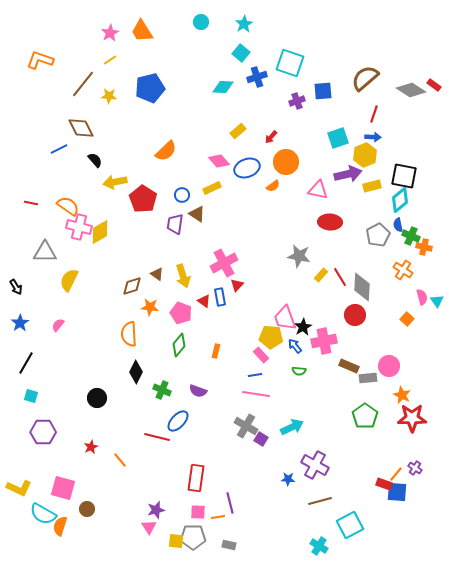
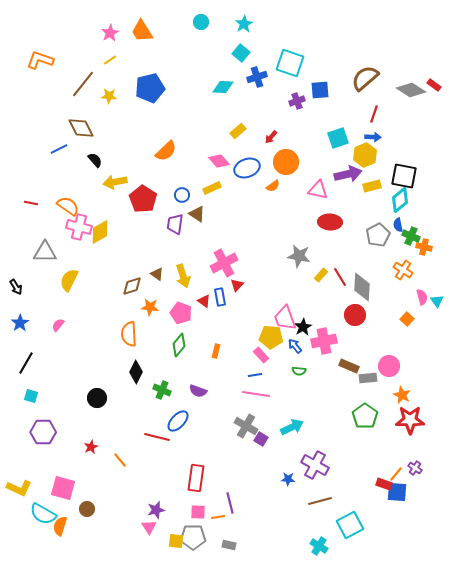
blue square at (323, 91): moved 3 px left, 1 px up
red star at (412, 418): moved 2 px left, 2 px down
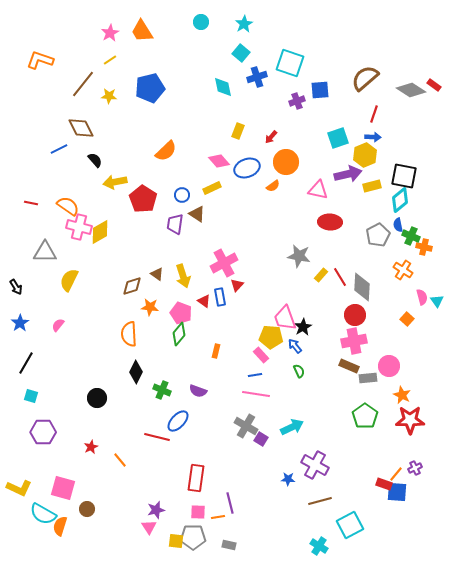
cyan diamond at (223, 87): rotated 75 degrees clockwise
yellow rectangle at (238, 131): rotated 28 degrees counterclockwise
pink cross at (324, 341): moved 30 px right
green diamond at (179, 345): moved 11 px up
green semicircle at (299, 371): rotated 120 degrees counterclockwise
purple cross at (415, 468): rotated 32 degrees clockwise
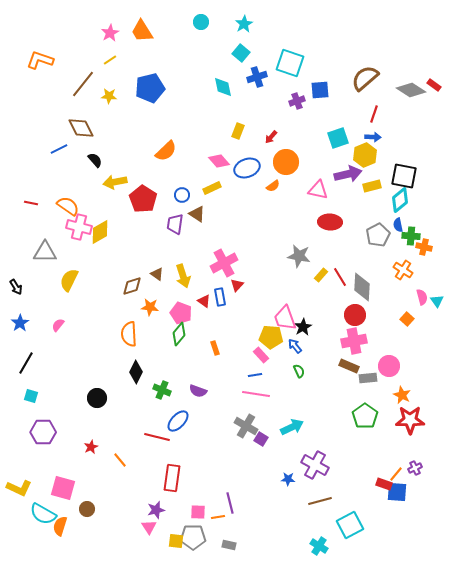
green cross at (411, 236): rotated 18 degrees counterclockwise
orange rectangle at (216, 351): moved 1 px left, 3 px up; rotated 32 degrees counterclockwise
red rectangle at (196, 478): moved 24 px left
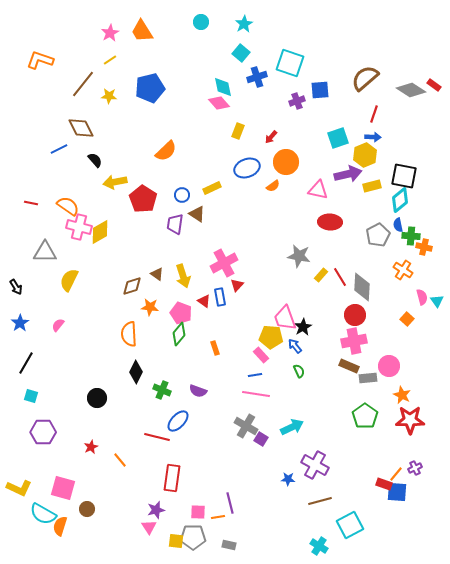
pink diamond at (219, 161): moved 58 px up
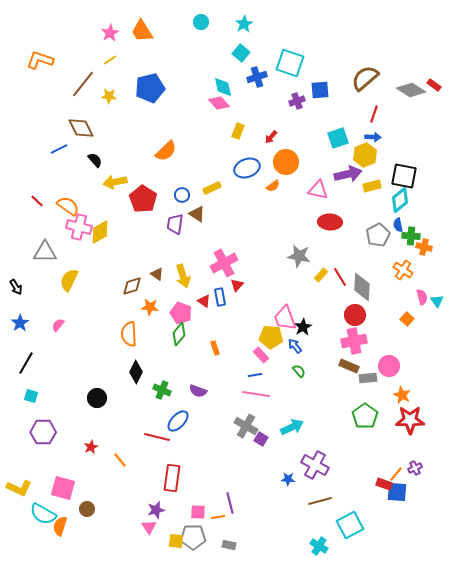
red line at (31, 203): moved 6 px right, 2 px up; rotated 32 degrees clockwise
green semicircle at (299, 371): rotated 16 degrees counterclockwise
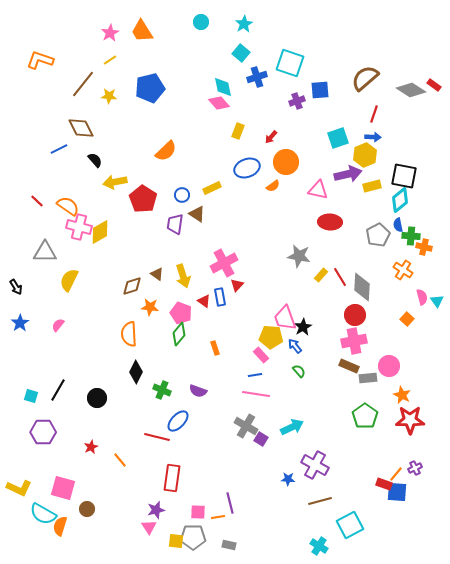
black line at (26, 363): moved 32 px right, 27 px down
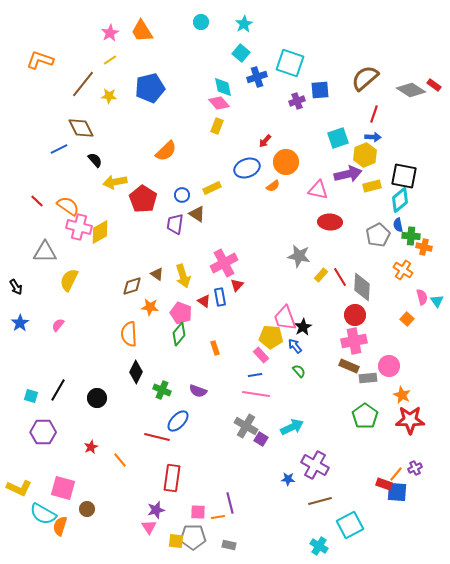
yellow rectangle at (238, 131): moved 21 px left, 5 px up
red arrow at (271, 137): moved 6 px left, 4 px down
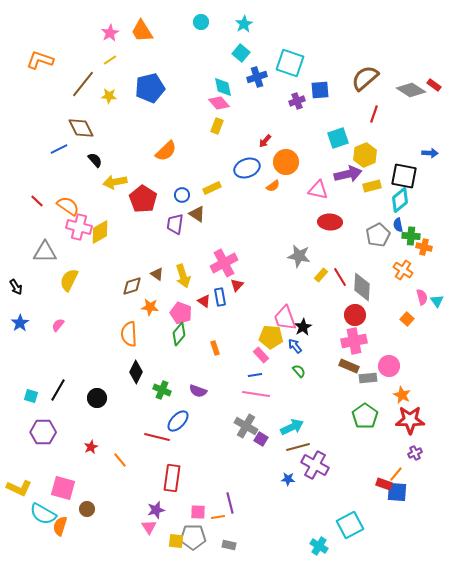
blue arrow at (373, 137): moved 57 px right, 16 px down
purple cross at (415, 468): moved 15 px up
brown line at (320, 501): moved 22 px left, 54 px up
